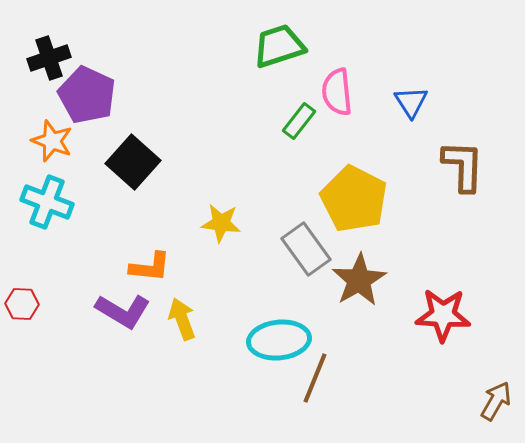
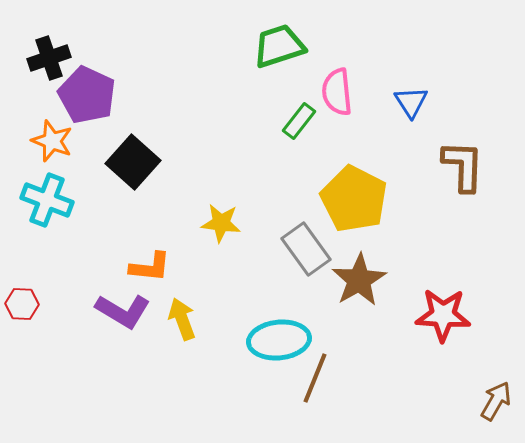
cyan cross: moved 2 px up
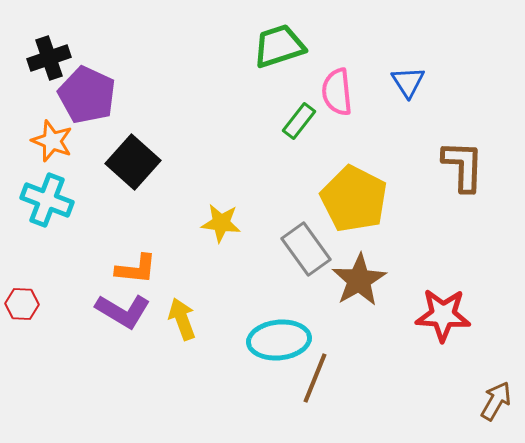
blue triangle: moved 3 px left, 20 px up
orange L-shape: moved 14 px left, 2 px down
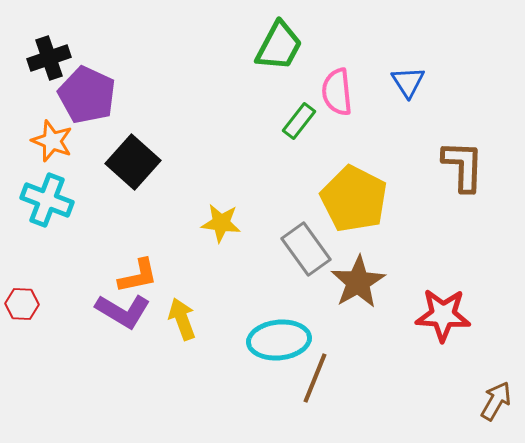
green trapezoid: rotated 136 degrees clockwise
orange L-shape: moved 2 px right, 7 px down; rotated 18 degrees counterclockwise
brown star: moved 1 px left, 2 px down
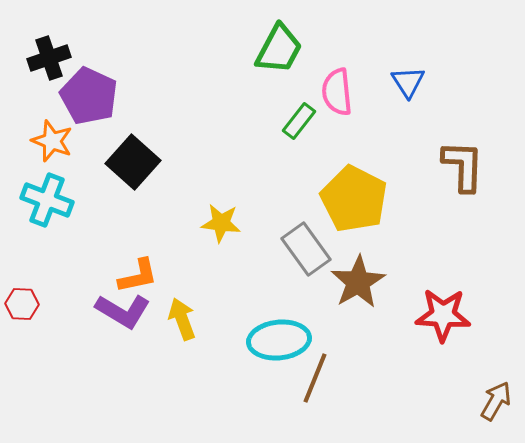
green trapezoid: moved 3 px down
purple pentagon: moved 2 px right, 1 px down
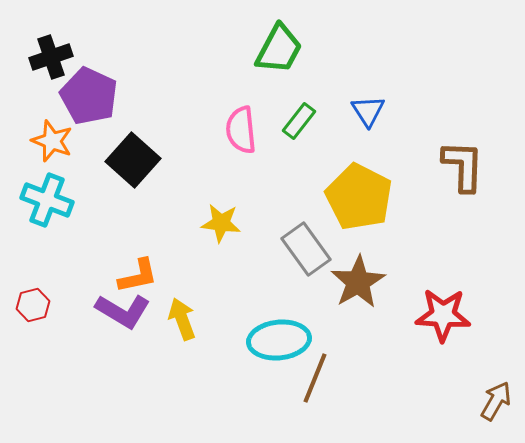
black cross: moved 2 px right, 1 px up
blue triangle: moved 40 px left, 29 px down
pink semicircle: moved 96 px left, 38 px down
black square: moved 2 px up
yellow pentagon: moved 5 px right, 2 px up
red hexagon: moved 11 px right, 1 px down; rotated 16 degrees counterclockwise
